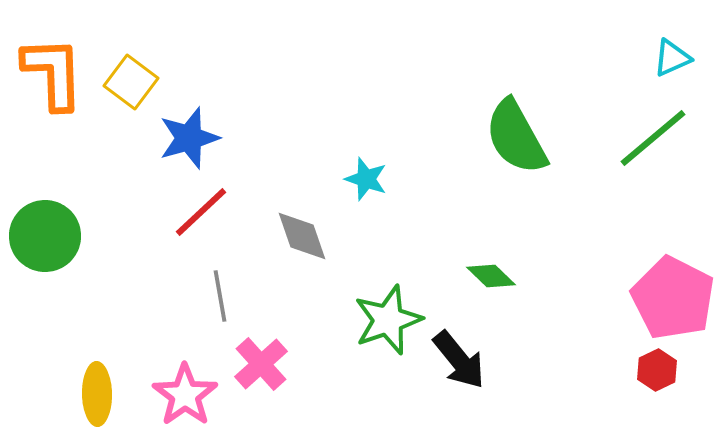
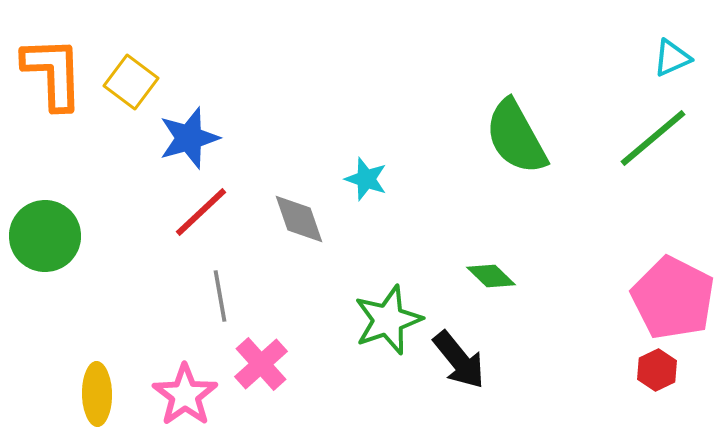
gray diamond: moved 3 px left, 17 px up
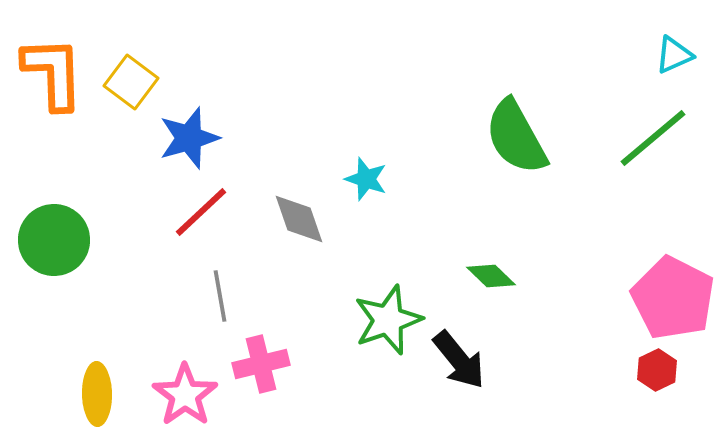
cyan triangle: moved 2 px right, 3 px up
green circle: moved 9 px right, 4 px down
pink cross: rotated 28 degrees clockwise
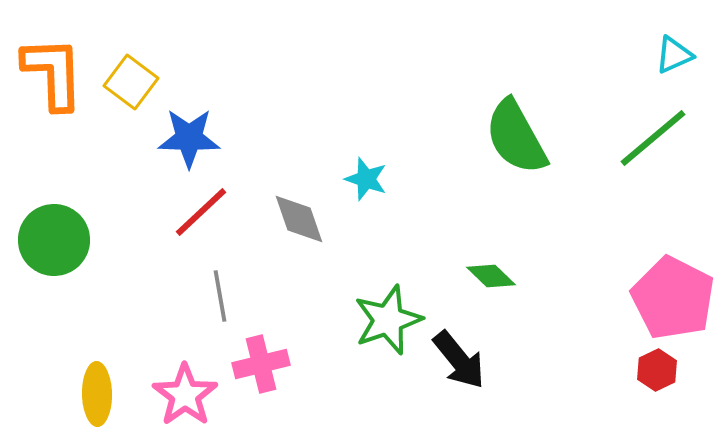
blue star: rotated 18 degrees clockwise
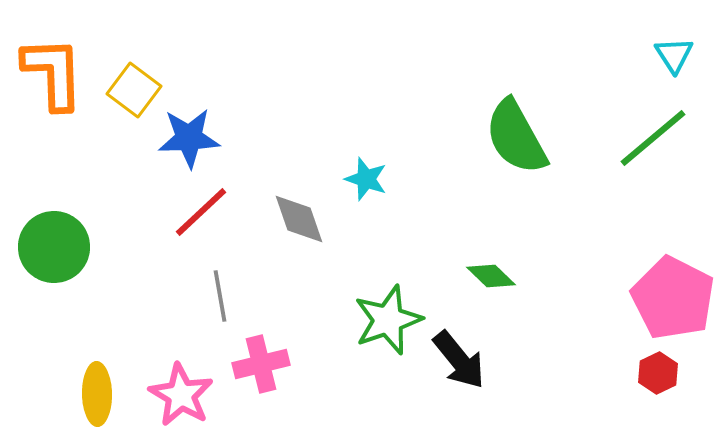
cyan triangle: rotated 39 degrees counterclockwise
yellow square: moved 3 px right, 8 px down
blue star: rotated 4 degrees counterclockwise
green circle: moved 7 px down
red hexagon: moved 1 px right, 3 px down
pink star: moved 4 px left; rotated 6 degrees counterclockwise
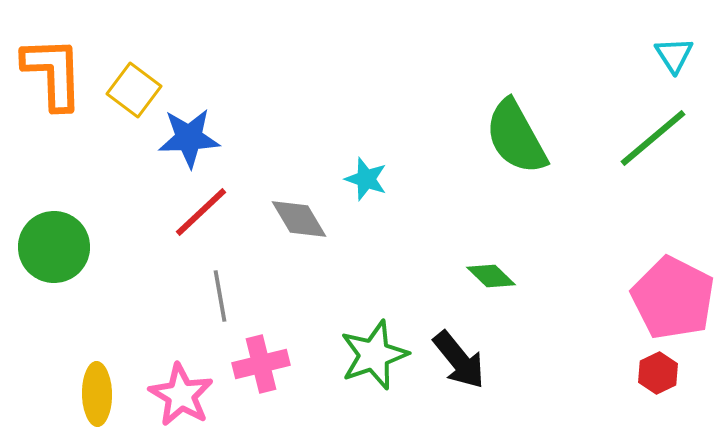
gray diamond: rotated 12 degrees counterclockwise
green star: moved 14 px left, 35 px down
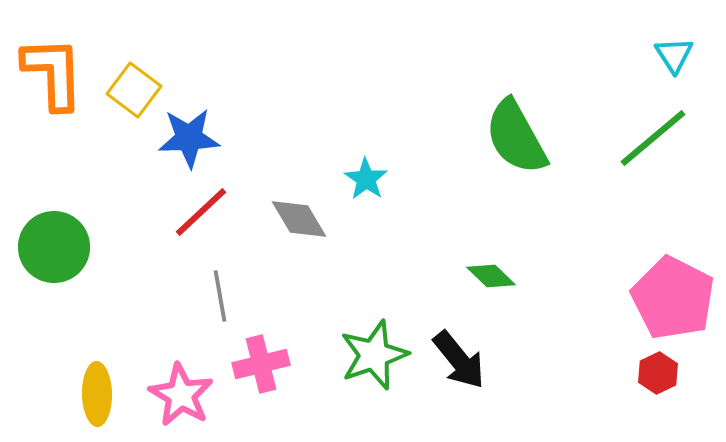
cyan star: rotated 15 degrees clockwise
